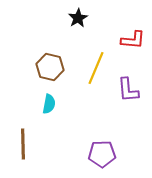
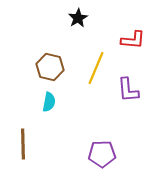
cyan semicircle: moved 2 px up
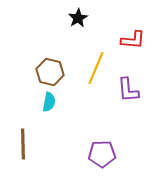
brown hexagon: moved 5 px down
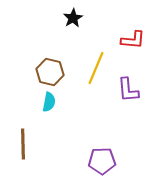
black star: moved 5 px left
purple pentagon: moved 7 px down
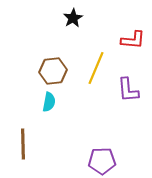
brown hexagon: moved 3 px right, 1 px up; rotated 20 degrees counterclockwise
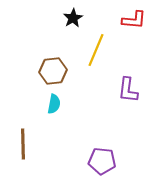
red L-shape: moved 1 px right, 20 px up
yellow line: moved 18 px up
purple L-shape: rotated 12 degrees clockwise
cyan semicircle: moved 5 px right, 2 px down
purple pentagon: rotated 8 degrees clockwise
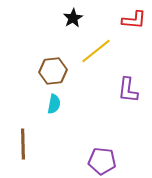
yellow line: moved 1 px down; rotated 28 degrees clockwise
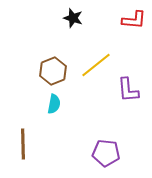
black star: rotated 24 degrees counterclockwise
yellow line: moved 14 px down
brown hexagon: rotated 16 degrees counterclockwise
purple L-shape: rotated 12 degrees counterclockwise
purple pentagon: moved 4 px right, 8 px up
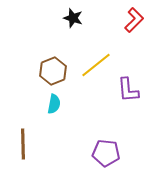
red L-shape: rotated 50 degrees counterclockwise
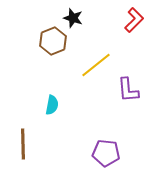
brown hexagon: moved 30 px up
cyan semicircle: moved 2 px left, 1 px down
